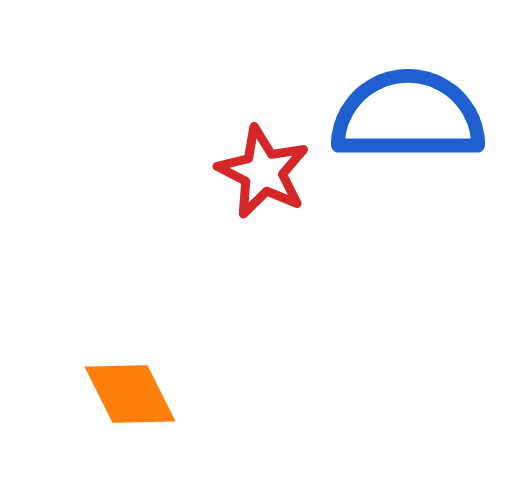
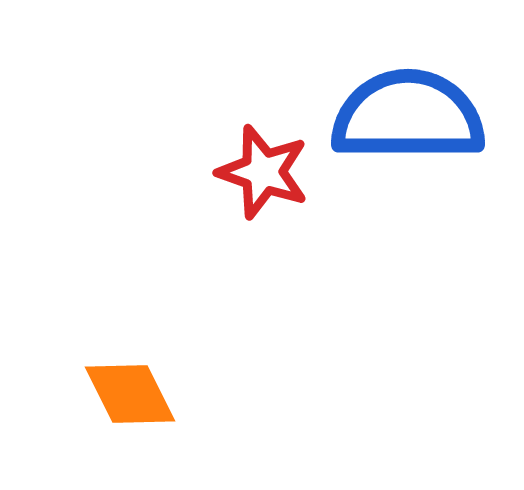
red star: rotated 8 degrees counterclockwise
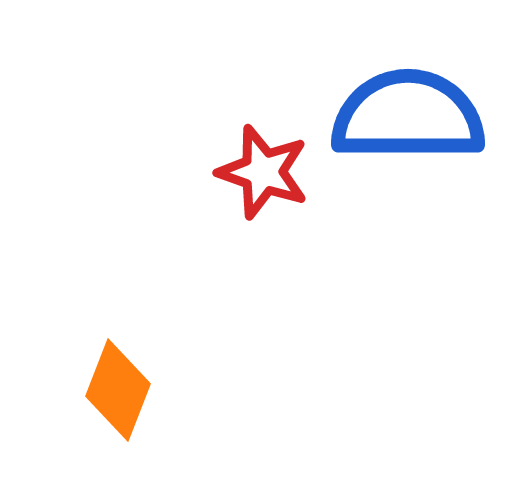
orange diamond: moved 12 px left, 4 px up; rotated 48 degrees clockwise
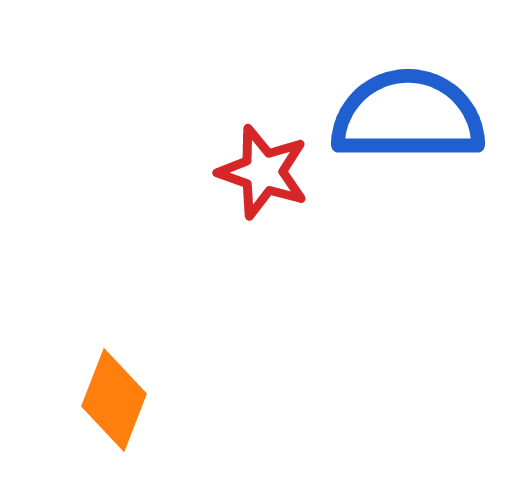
orange diamond: moved 4 px left, 10 px down
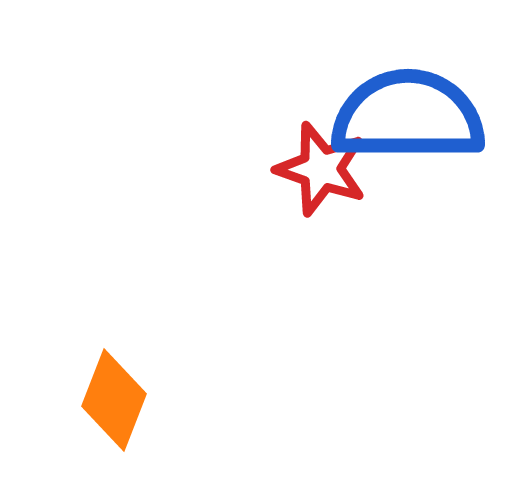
red star: moved 58 px right, 3 px up
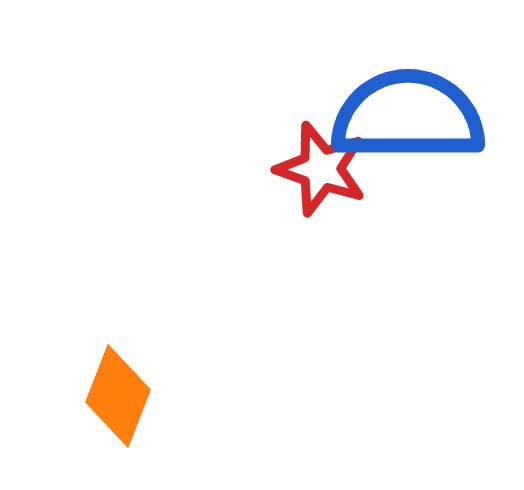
orange diamond: moved 4 px right, 4 px up
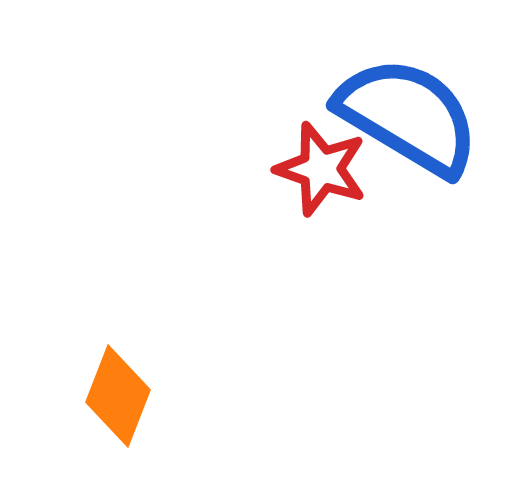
blue semicircle: rotated 31 degrees clockwise
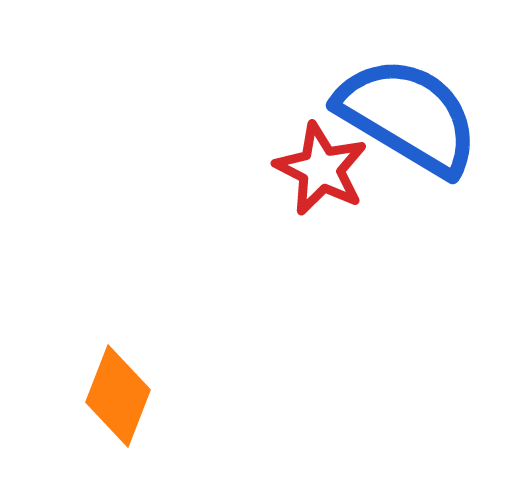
red star: rotated 8 degrees clockwise
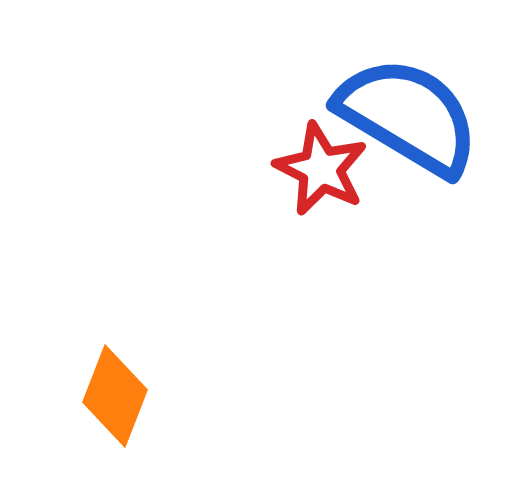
orange diamond: moved 3 px left
